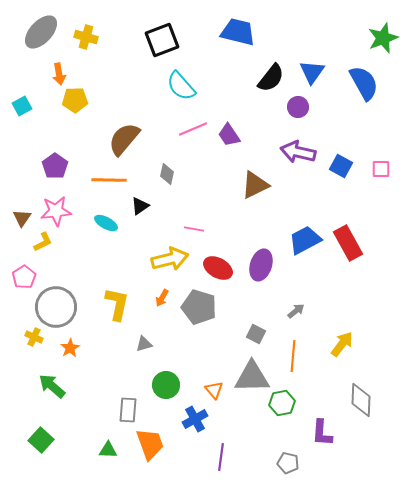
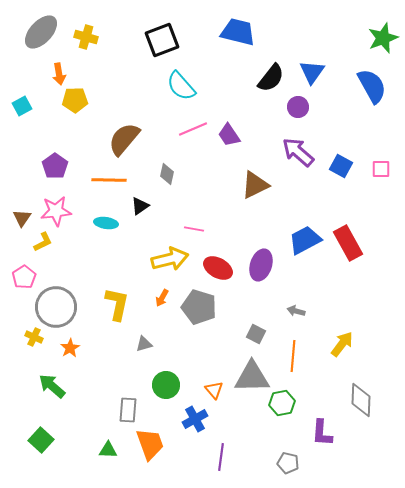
blue semicircle at (364, 83): moved 8 px right, 3 px down
purple arrow at (298, 152): rotated 28 degrees clockwise
cyan ellipse at (106, 223): rotated 20 degrees counterclockwise
gray arrow at (296, 311): rotated 126 degrees counterclockwise
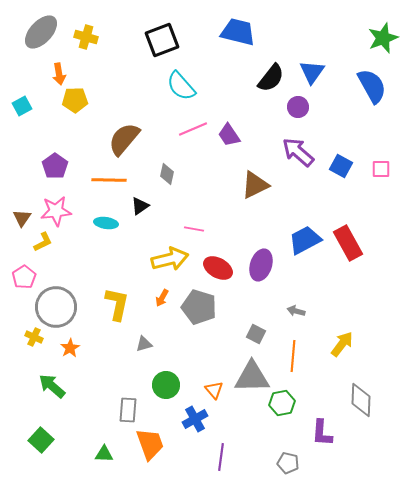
green triangle at (108, 450): moved 4 px left, 4 px down
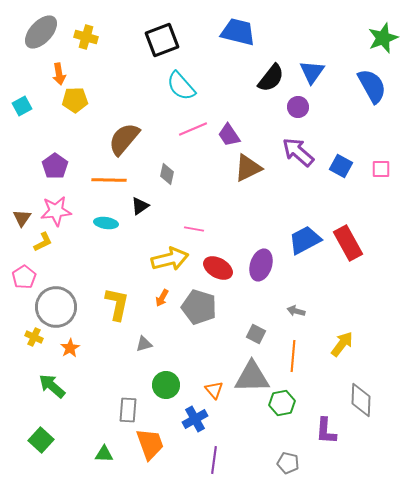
brown triangle at (255, 185): moved 7 px left, 17 px up
purple L-shape at (322, 433): moved 4 px right, 2 px up
purple line at (221, 457): moved 7 px left, 3 px down
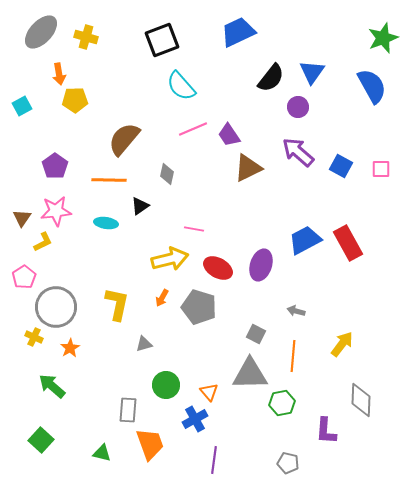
blue trapezoid at (238, 32): rotated 39 degrees counterclockwise
gray triangle at (252, 377): moved 2 px left, 3 px up
orange triangle at (214, 390): moved 5 px left, 2 px down
green triangle at (104, 454): moved 2 px left, 1 px up; rotated 12 degrees clockwise
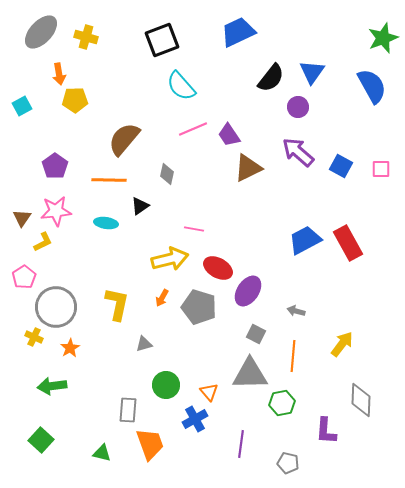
purple ellipse at (261, 265): moved 13 px left, 26 px down; rotated 16 degrees clockwise
green arrow at (52, 386): rotated 48 degrees counterclockwise
purple line at (214, 460): moved 27 px right, 16 px up
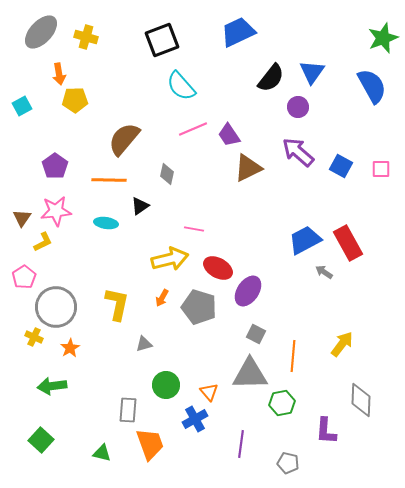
gray arrow at (296, 311): moved 28 px right, 39 px up; rotated 18 degrees clockwise
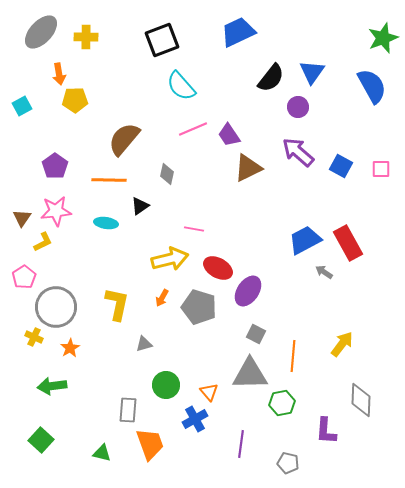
yellow cross at (86, 37): rotated 15 degrees counterclockwise
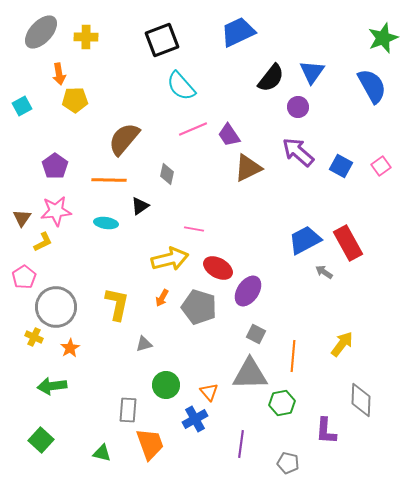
pink square at (381, 169): moved 3 px up; rotated 36 degrees counterclockwise
